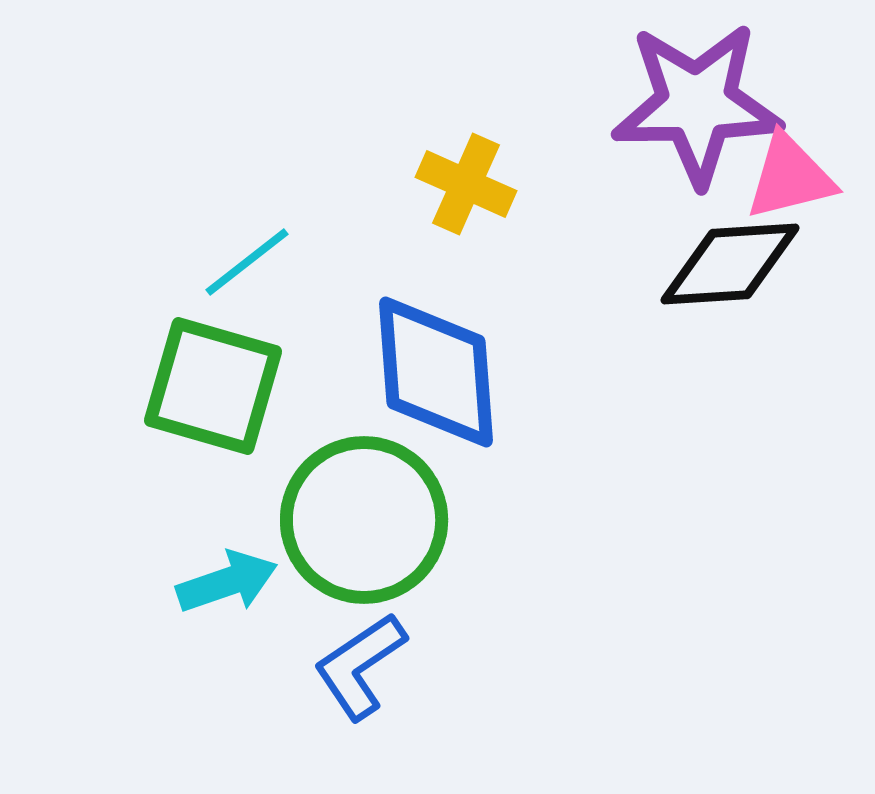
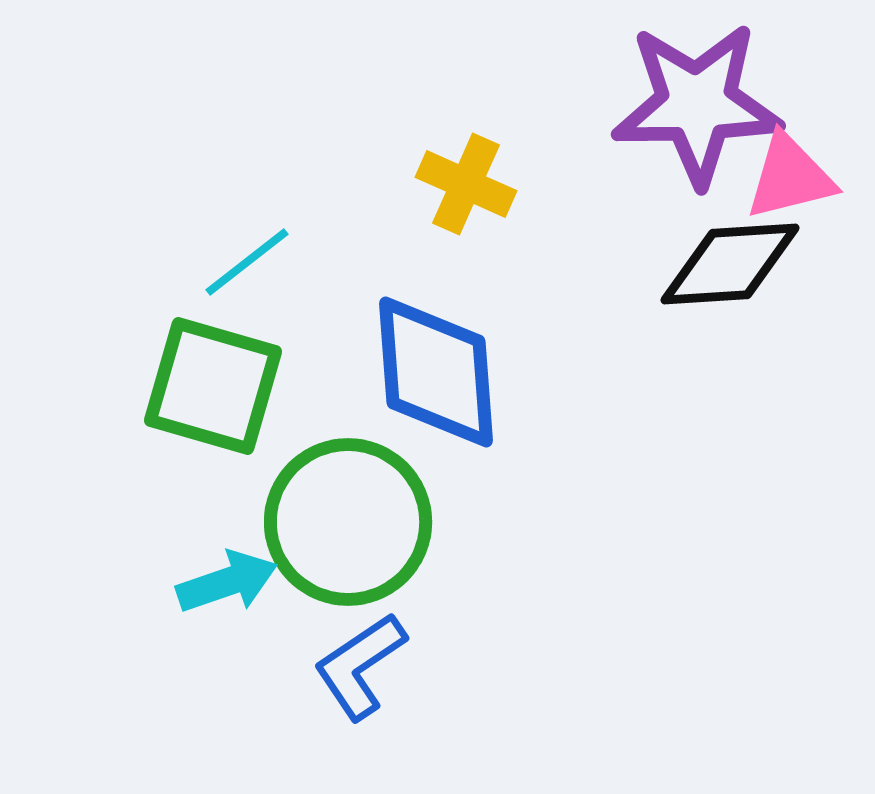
green circle: moved 16 px left, 2 px down
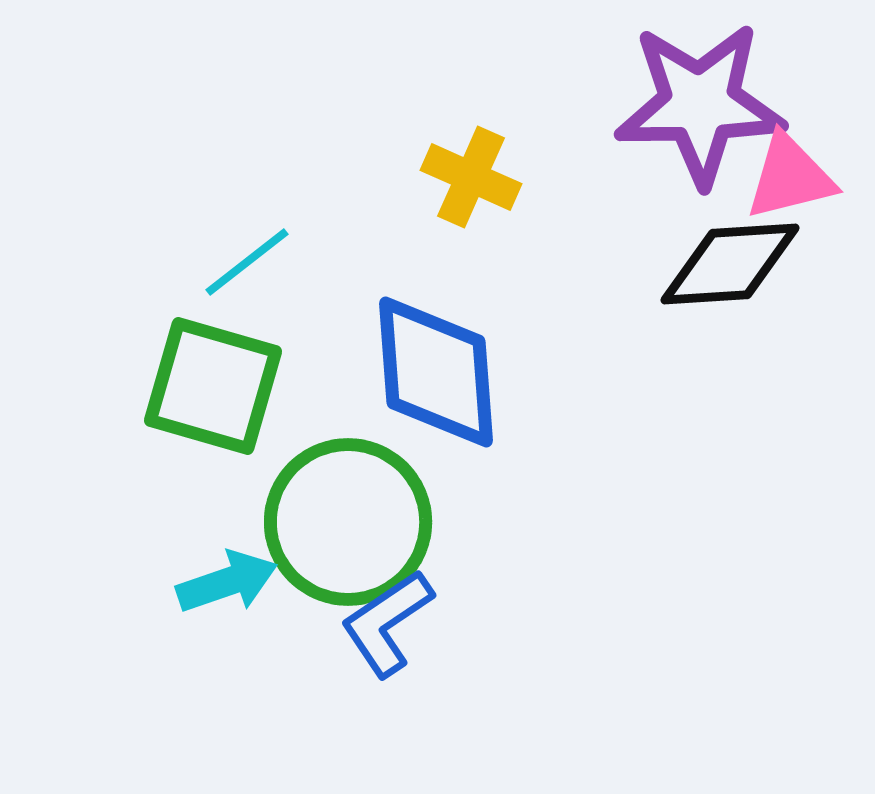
purple star: moved 3 px right
yellow cross: moved 5 px right, 7 px up
blue L-shape: moved 27 px right, 43 px up
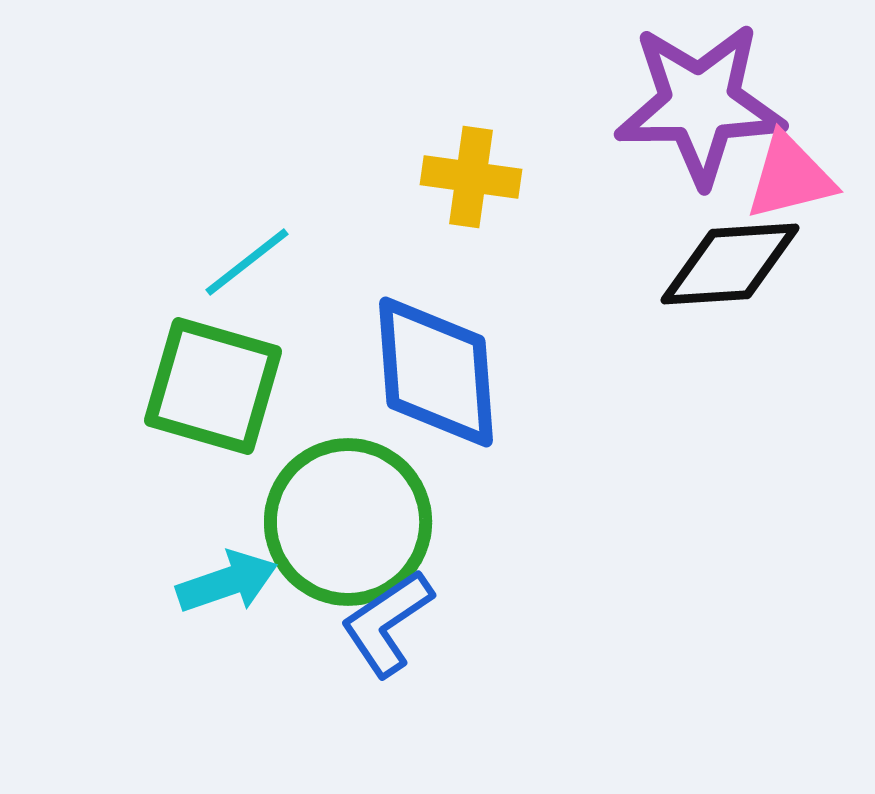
yellow cross: rotated 16 degrees counterclockwise
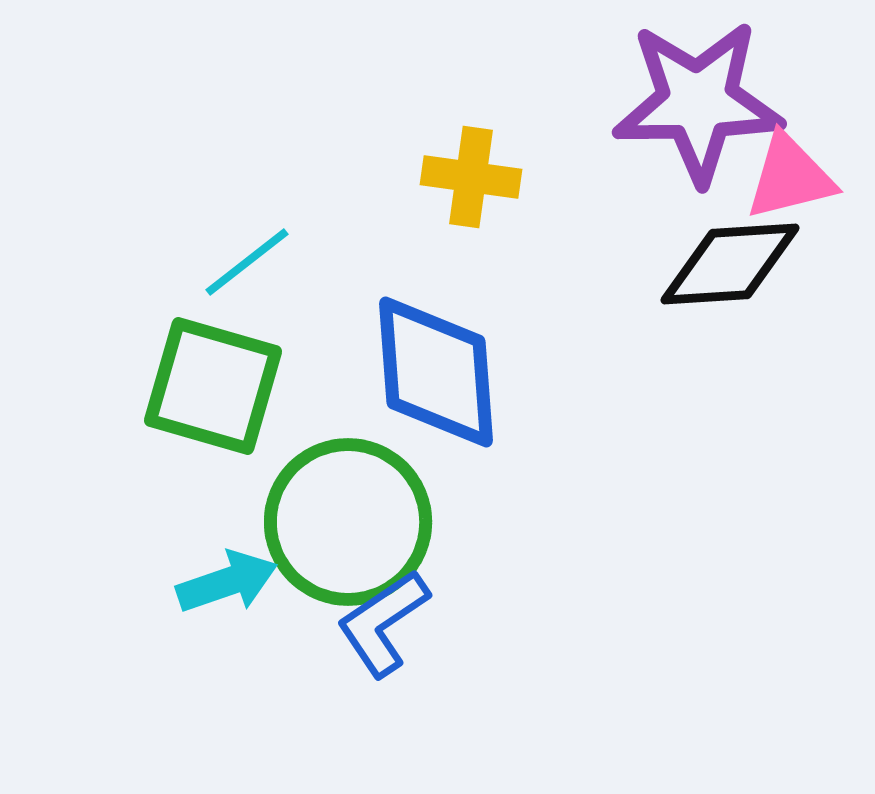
purple star: moved 2 px left, 2 px up
blue L-shape: moved 4 px left
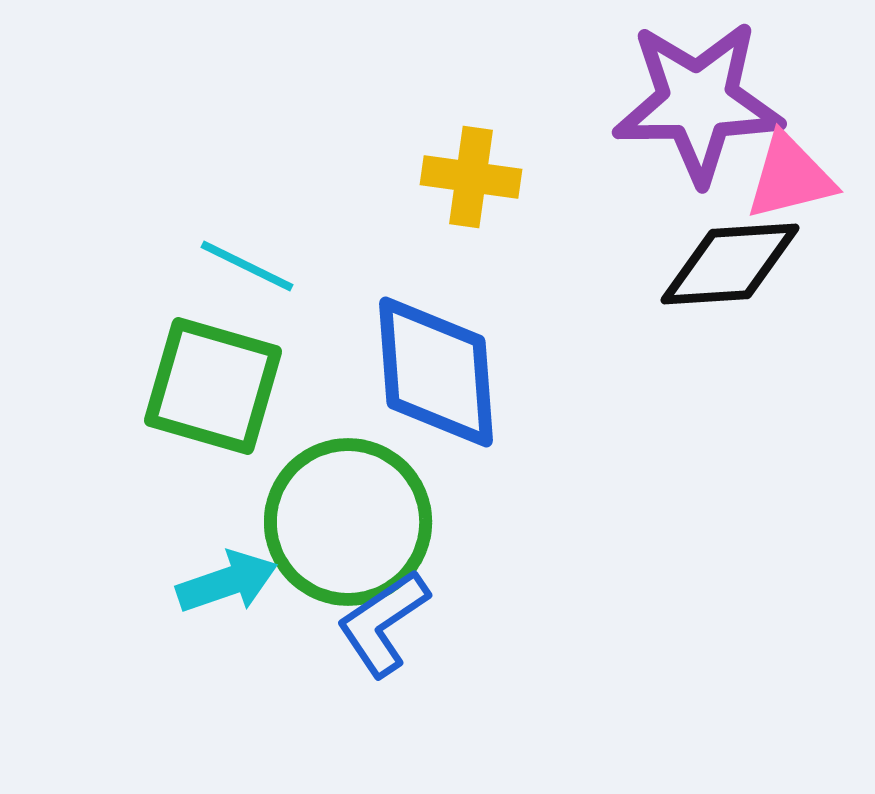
cyan line: moved 4 px down; rotated 64 degrees clockwise
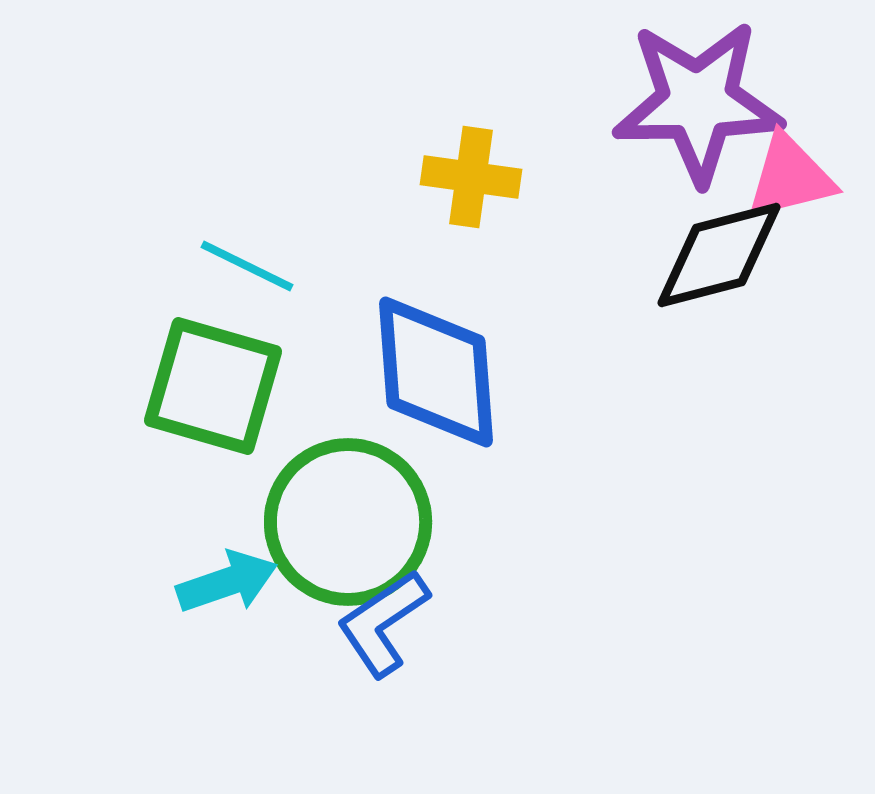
black diamond: moved 11 px left, 9 px up; rotated 11 degrees counterclockwise
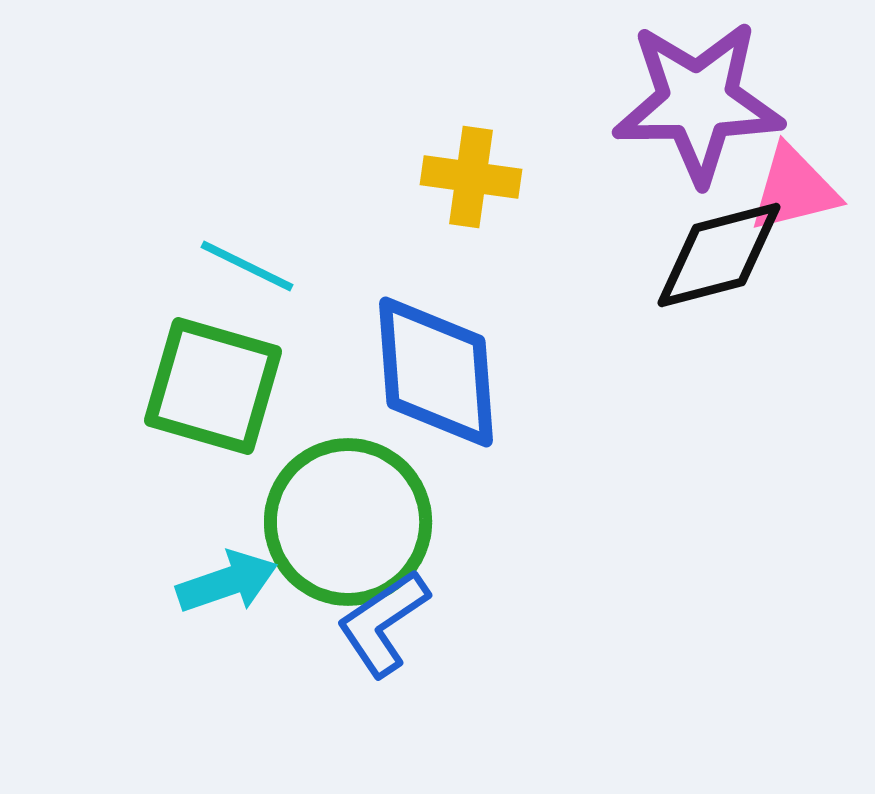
pink triangle: moved 4 px right, 12 px down
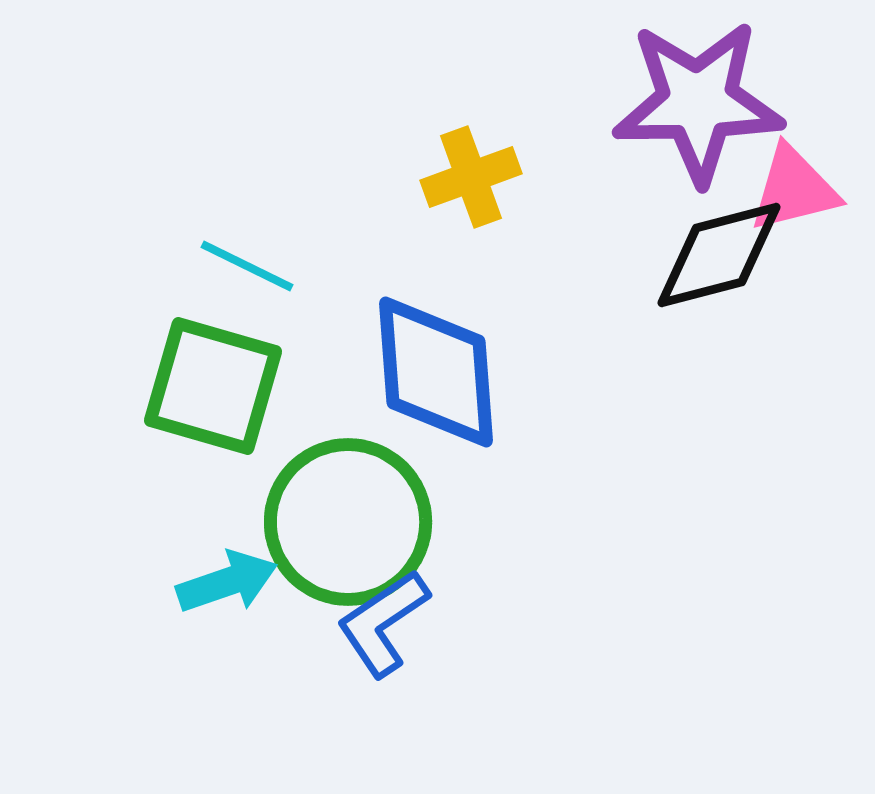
yellow cross: rotated 28 degrees counterclockwise
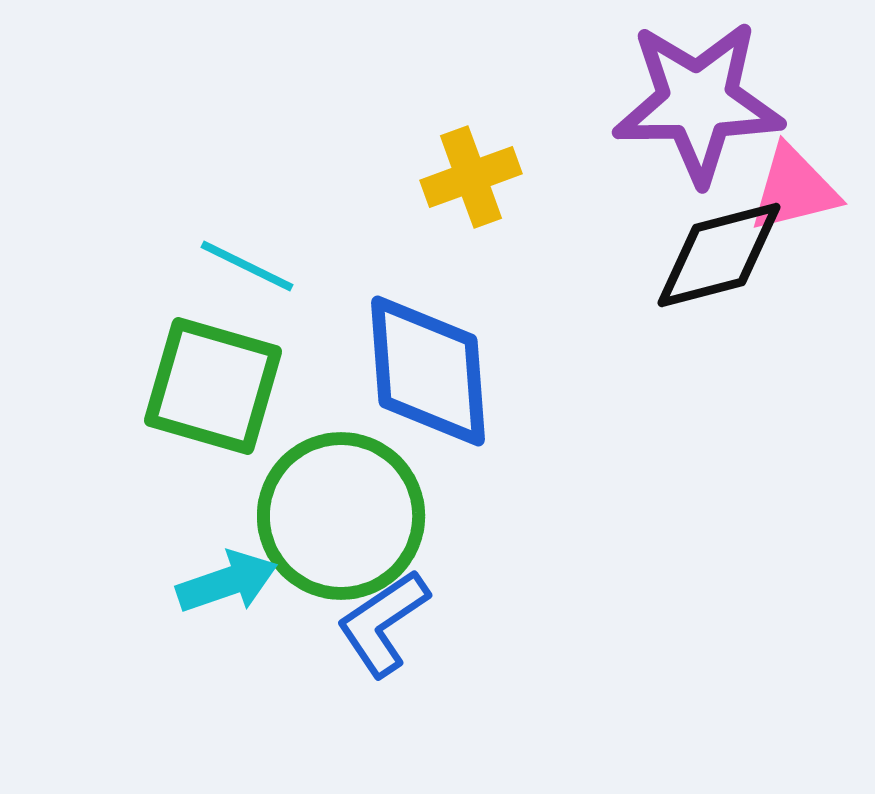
blue diamond: moved 8 px left, 1 px up
green circle: moved 7 px left, 6 px up
